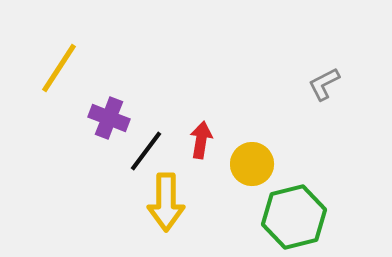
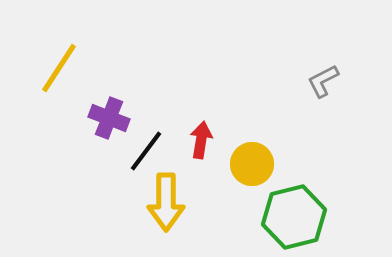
gray L-shape: moved 1 px left, 3 px up
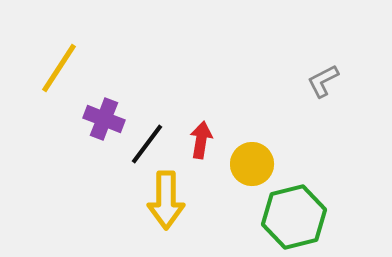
purple cross: moved 5 px left, 1 px down
black line: moved 1 px right, 7 px up
yellow arrow: moved 2 px up
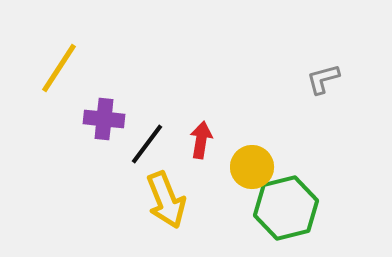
gray L-shape: moved 2 px up; rotated 12 degrees clockwise
purple cross: rotated 15 degrees counterclockwise
yellow circle: moved 3 px down
yellow arrow: rotated 22 degrees counterclockwise
green hexagon: moved 8 px left, 9 px up
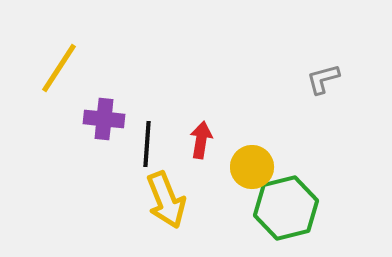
black line: rotated 33 degrees counterclockwise
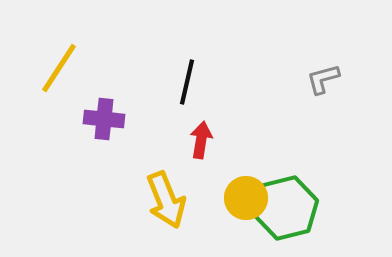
black line: moved 40 px right, 62 px up; rotated 9 degrees clockwise
yellow circle: moved 6 px left, 31 px down
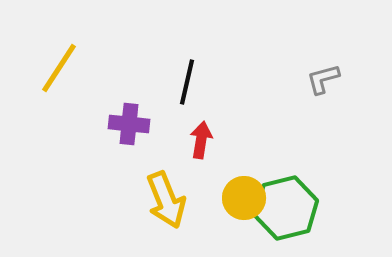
purple cross: moved 25 px right, 5 px down
yellow circle: moved 2 px left
